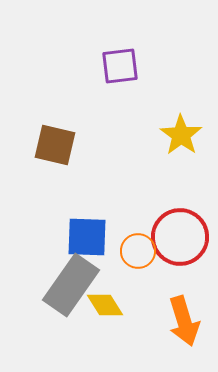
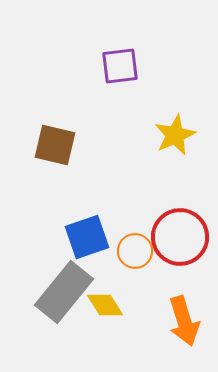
yellow star: moved 6 px left; rotated 12 degrees clockwise
blue square: rotated 21 degrees counterclockwise
orange circle: moved 3 px left
gray rectangle: moved 7 px left, 7 px down; rotated 4 degrees clockwise
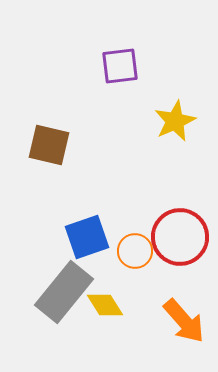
yellow star: moved 14 px up
brown square: moved 6 px left
orange arrow: rotated 24 degrees counterclockwise
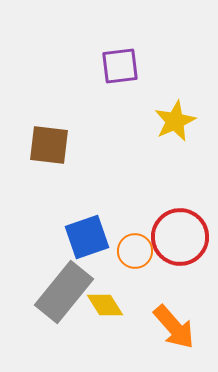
brown square: rotated 6 degrees counterclockwise
orange arrow: moved 10 px left, 6 px down
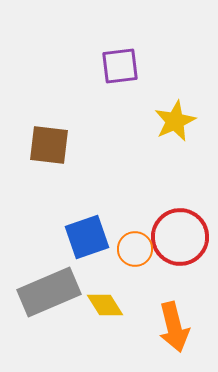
orange circle: moved 2 px up
gray rectangle: moved 15 px left; rotated 28 degrees clockwise
orange arrow: rotated 27 degrees clockwise
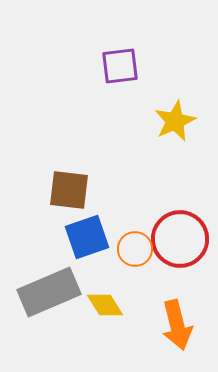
brown square: moved 20 px right, 45 px down
red circle: moved 2 px down
orange arrow: moved 3 px right, 2 px up
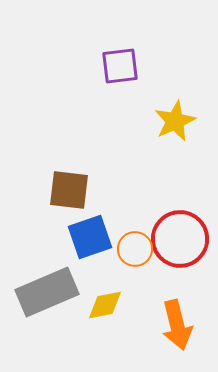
blue square: moved 3 px right
gray rectangle: moved 2 px left
yellow diamond: rotated 69 degrees counterclockwise
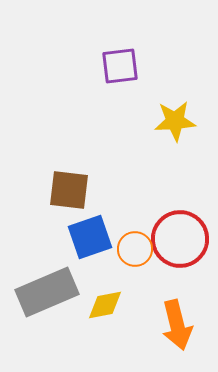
yellow star: rotated 21 degrees clockwise
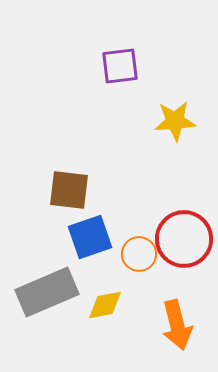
red circle: moved 4 px right
orange circle: moved 4 px right, 5 px down
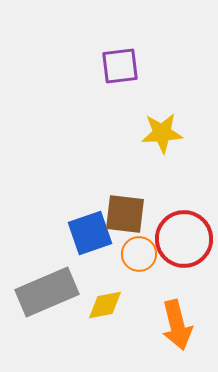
yellow star: moved 13 px left, 12 px down
brown square: moved 56 px right, 24 px down
blue square: moved 4 px up
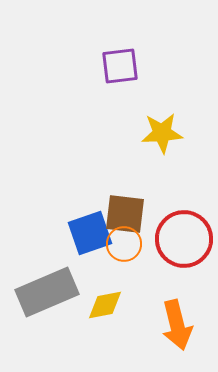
orange circle: moved 15 px left, 10 px up
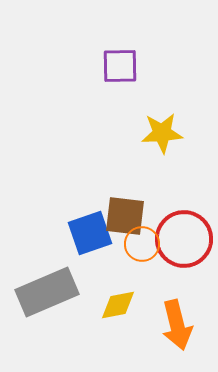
purple square: rotated 6 degrees clockwise
brown square: moved 2 px down
orange circle: moved 18 px right
yellow diamond: moved 13 px right
